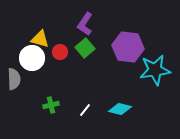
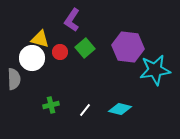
purple L-shape: moved 13 px left, 4 px up
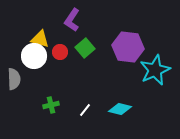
white circle: moved 2 px right, 2 px up
cyan star: rotated 16 degrees counterclockwise
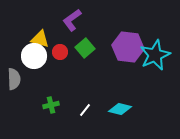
purple L-shape: rotated 20 degrees clockwise
cyan star: moved 15 px up
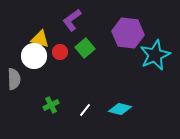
purple hexagon: moved 14 px up
green cross: rotated 14 degrees counterclockwise
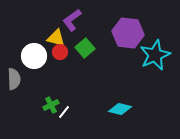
yellow triangle: moved 16 px right, 1 px up
white line: moved 21 px left, 2 px down
